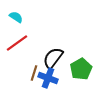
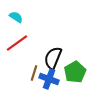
black semicircle: rotated 15 degrees counterclockwise
green pentagon: moved 6 px left, 3 px down
blue cross: moved 1 px right, 1 px down
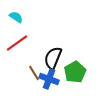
brown line: rotated 49 degrees counterclockwise
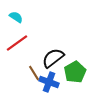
black semicircle: rotated 30 degrees clockwise
blue cross: moved 3 px down
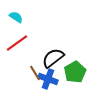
brown line: moved 1 px right
blue cross: moved 1 px left, 3 px up
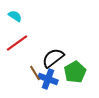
cyan semicircle: moved 1 px left, 1 px up
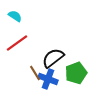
green pentagon: moved 1 px right, 1 px down; rotated 10 degrees clockwise
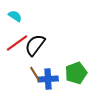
black semicircle: moved 18 px left, 13 px up; rotated 15 degrees counterclockwise
brown line: moved 1 px down
blue cross: rotated 24 degrees counterclockwise
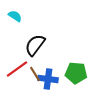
red line: moved 26 px down
green pentagon: rotated 25 degrees clockwise
blue cross: rotated 12 degrees clockwise
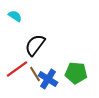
blue cross: rotated 24 degrees clockwise
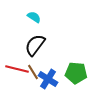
cyan semicircle: moved 19 px right, 1 px down
red line: rotated 50 degrees clockwise
brown line: moved 2 px left, 2 px up
